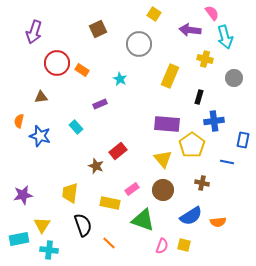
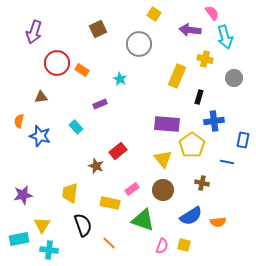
yellow rectangle at (170, 76): moved 7 px right
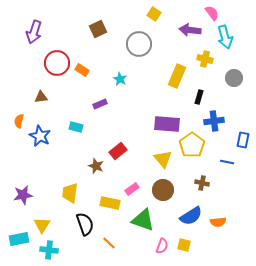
cyan rectangle at (76, 127): rotated 32 degrees counterclockwise
blue star at (40, 136): rotated 10 degrees clockwise
black semicircle at (83, 225): moved 2 px right, 1 px up
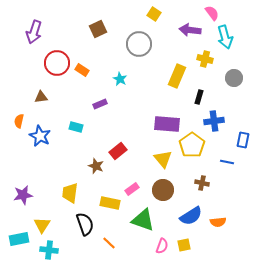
yellow square at (184, 245): rotated 24 degrees counterclockwise
